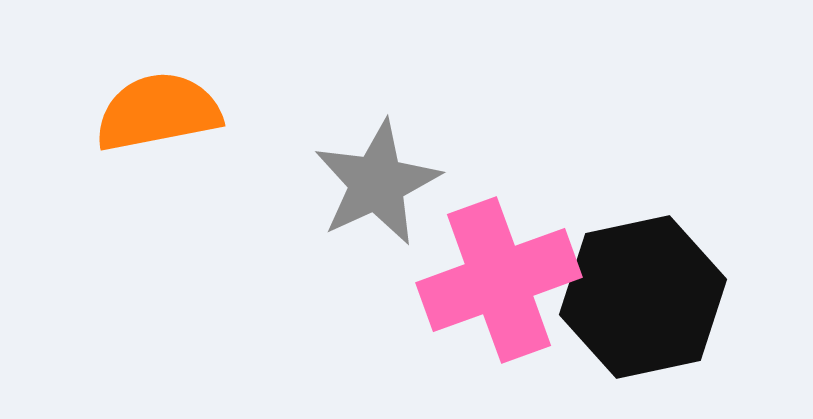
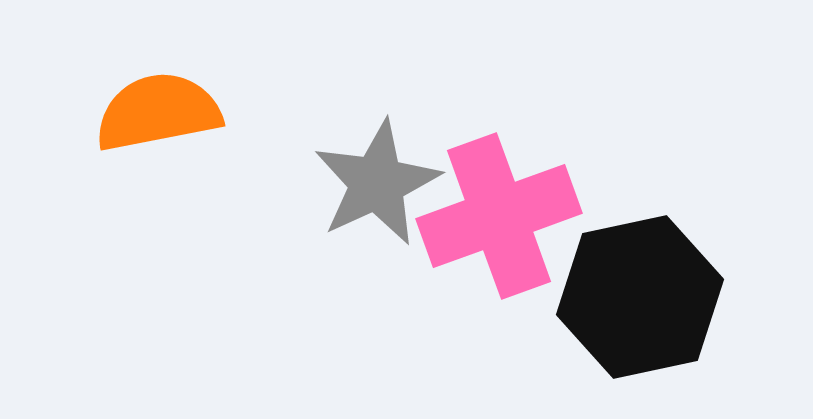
pink cross: moved 64 px up
black hexagon: moved 3 px left
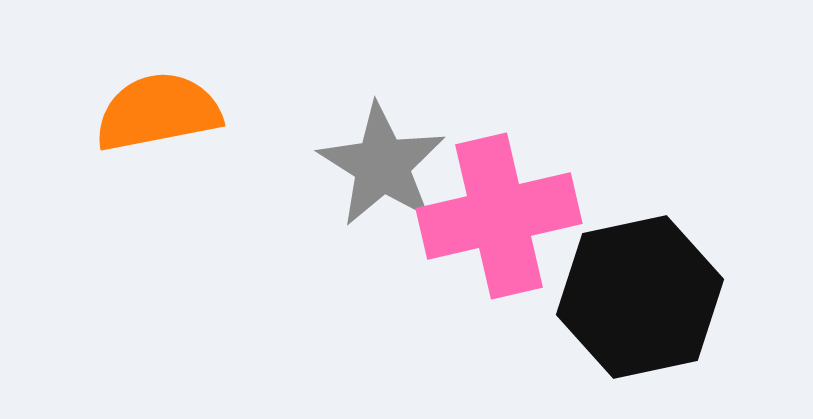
gray star: moved 5 px right, 18 px up; rotated 15 degrees counterclockwise
pink cross: rotated 7 degrees clockwise
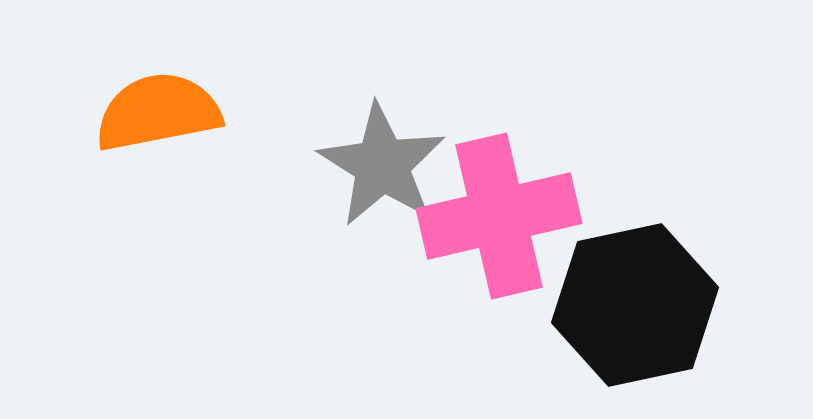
black hexagon: moved 5 px left, 8 px down
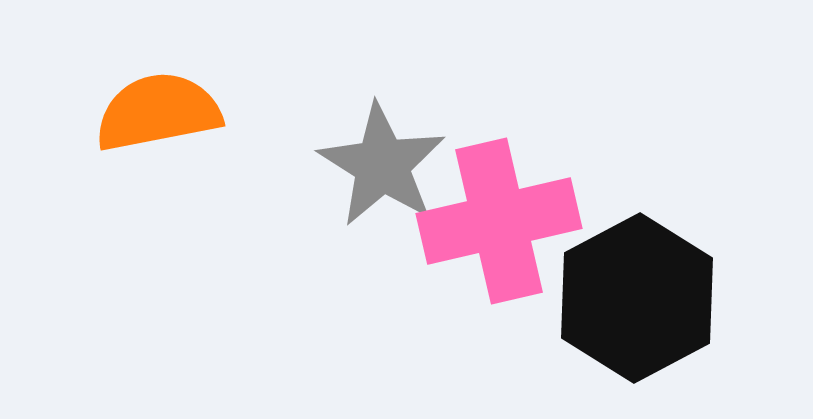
pink cross: moved 5 px down
black hexagon: moved 2 px right, 7 px up; rotated 16 degrees counterclockwise
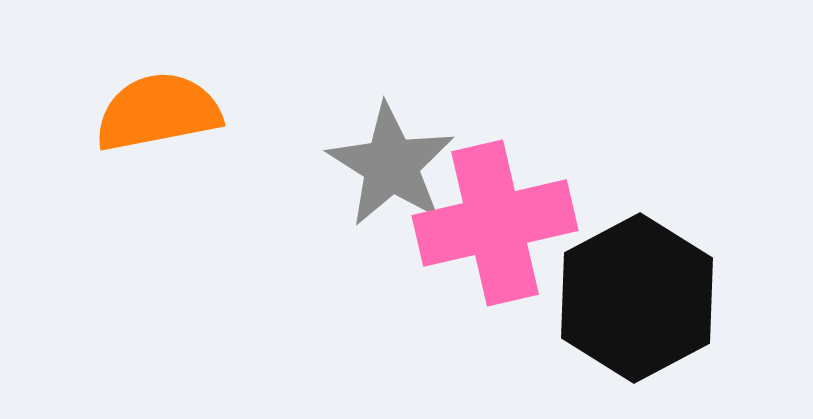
gray star: moved 9 px right
pink cross: moved 4 px left, 2 px down
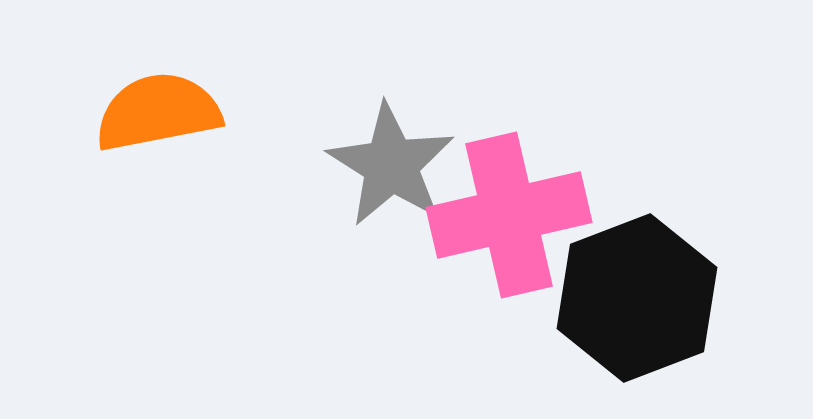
pink cross: moved 14 px right, 8 px up
black hexagon: rotated 7 degrees clockwise
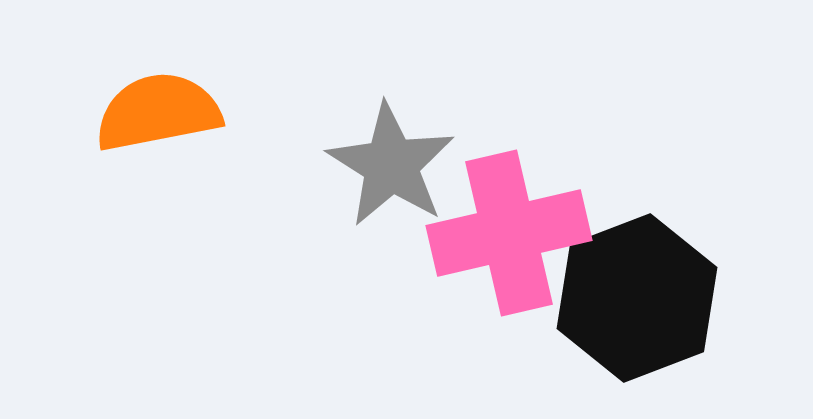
pink cross: moved 18 px down
